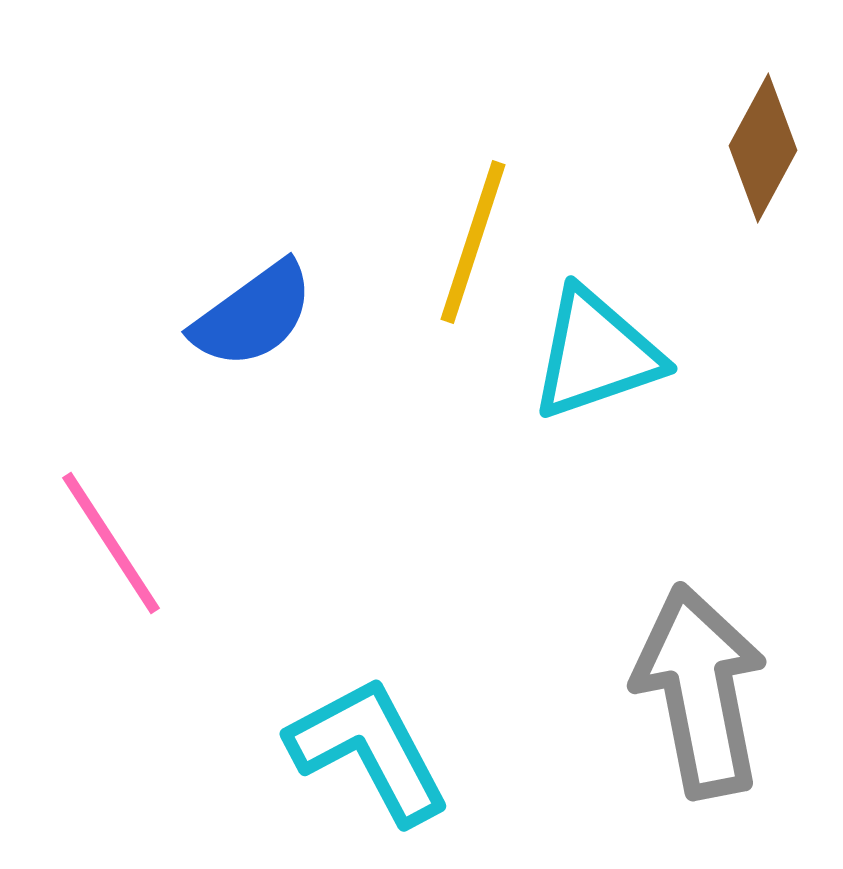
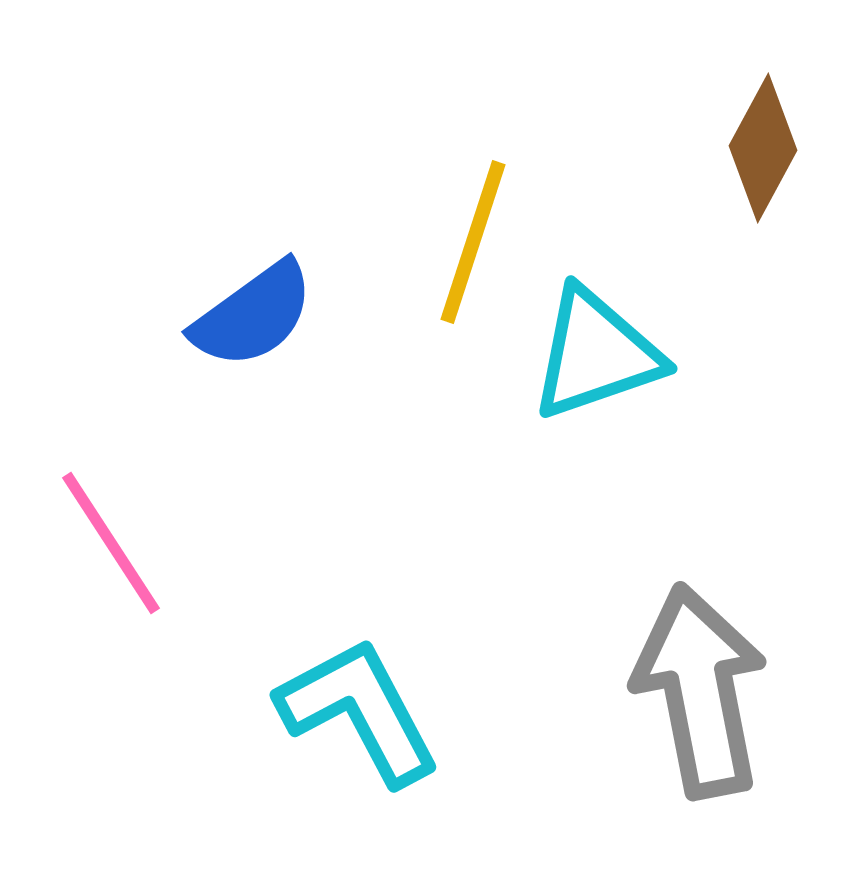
cyan L-shape: moved 10 px left, 39 px up
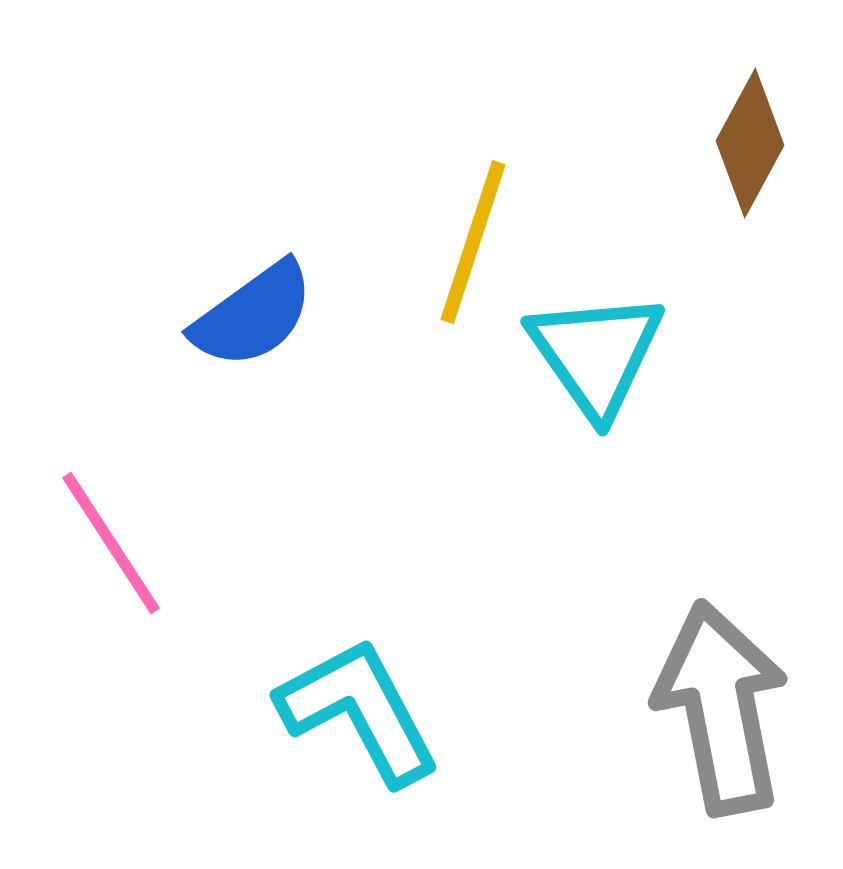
brown diamond: moved 13 px left, 5 px up
cyan triangle: rotated 46 degrees counterclockwise
gray arrow: moved 21 px right, 17 px down
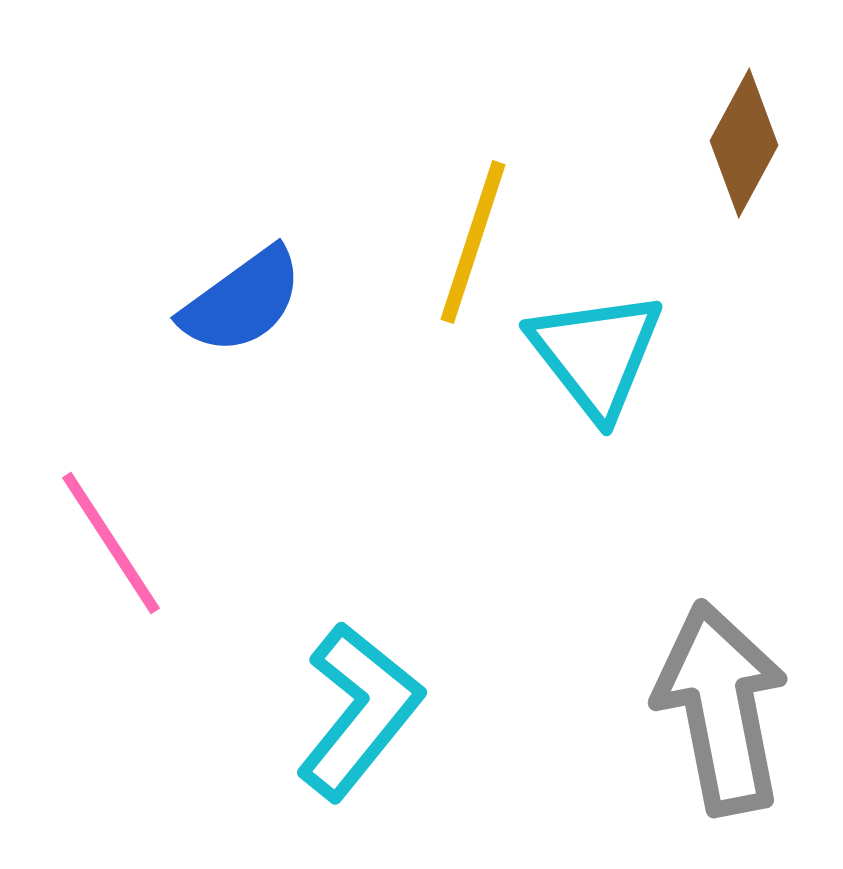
brown diamond: moved 6 px left
blue semicircle: moved 11 px left, 14 px up
cyan triangle: rotated 3 degrees counterclockwise
cyan L-shape: rotated 67 degrees clockwise
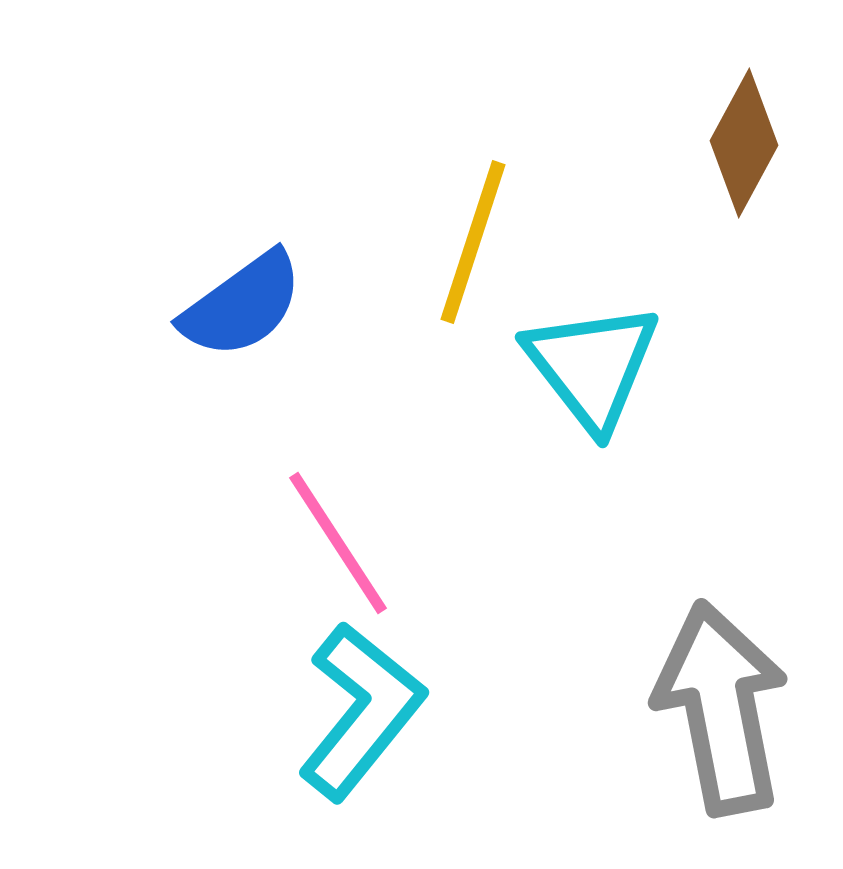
blue semicircle: moved 4 px down
cyan triangle: moved 4 px left, 12 px down
pink line: moved 227 px right
cyan L-shape: moved 2 px right
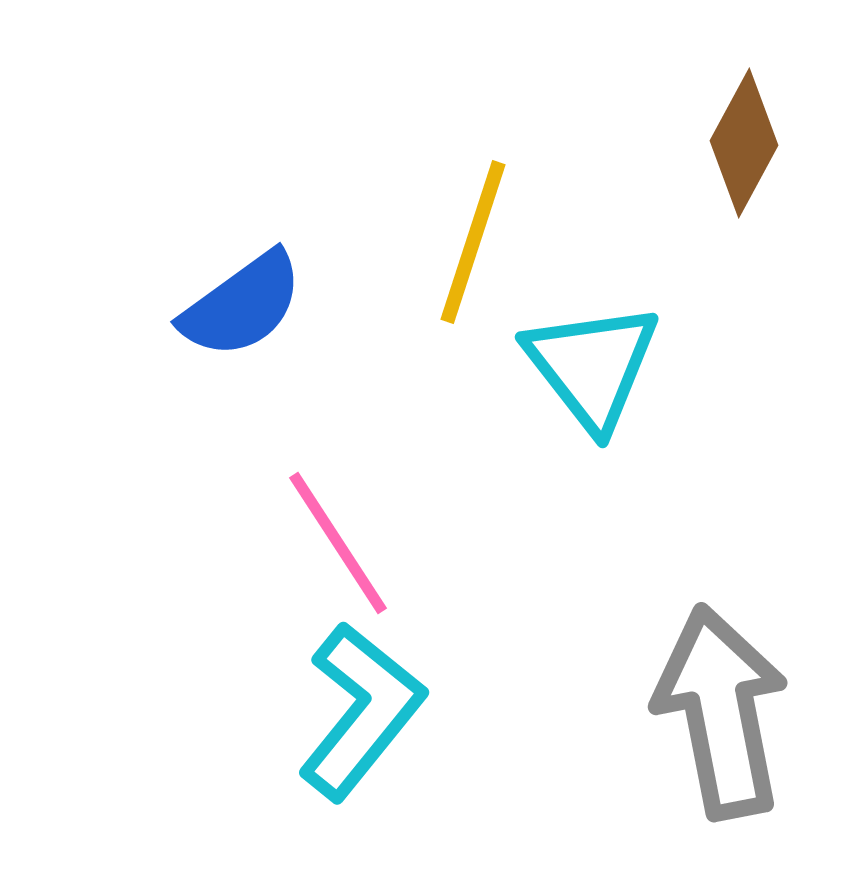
gray arrow: moved 4 px down
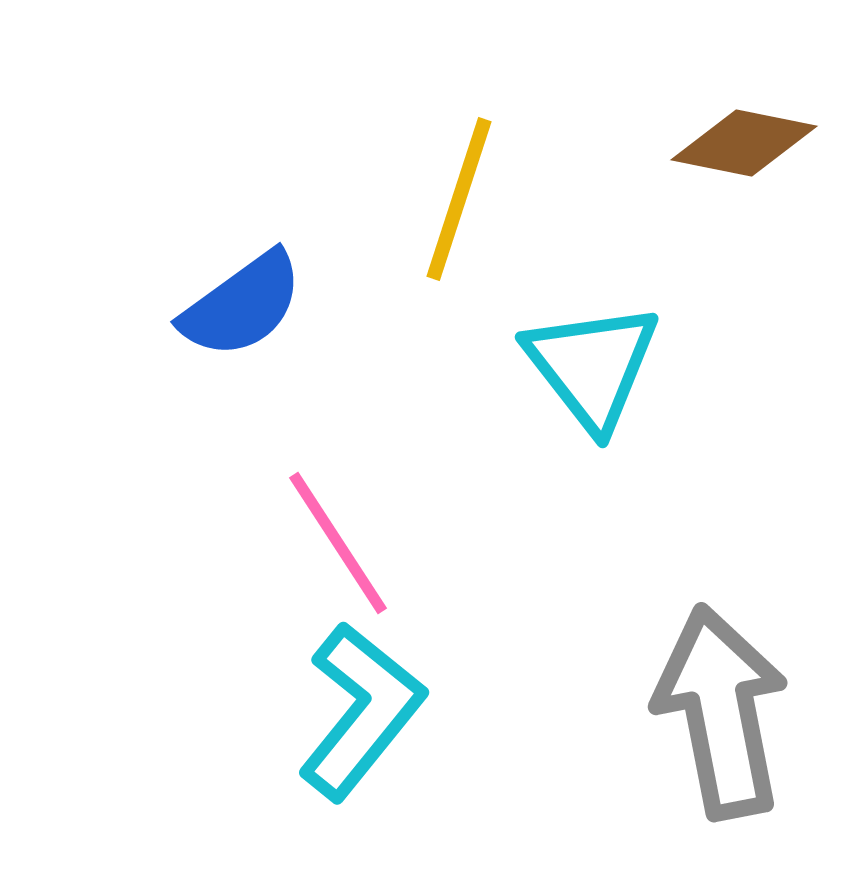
brown diamond: rotated 73 degrees clockwise
yellow line: moved 14 px left, 43 px up
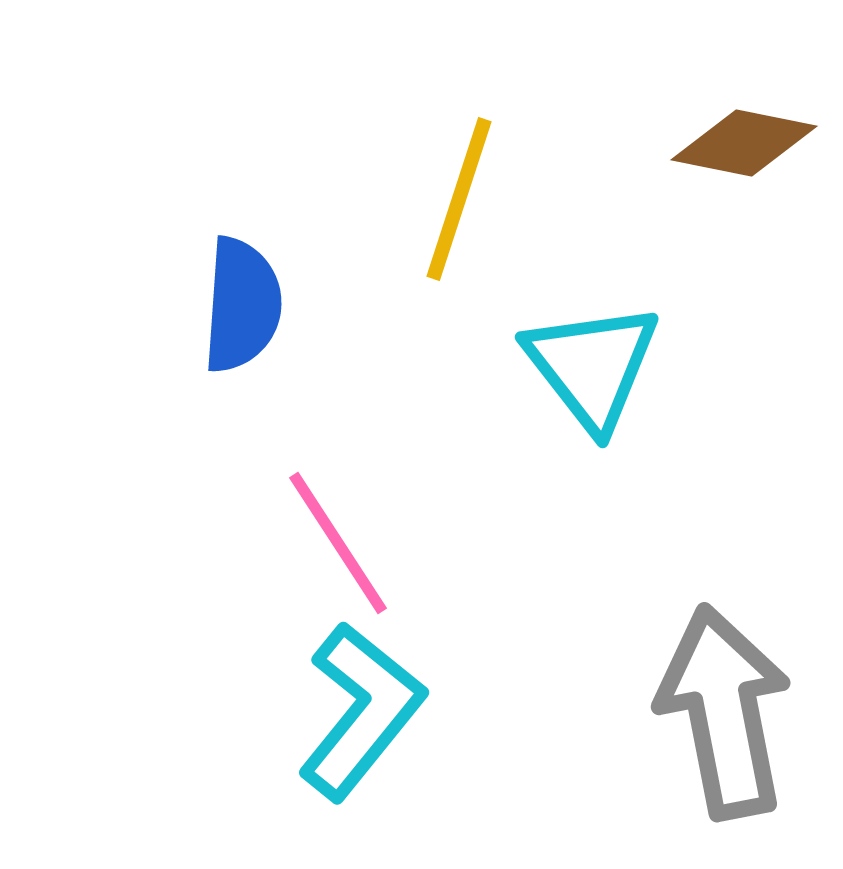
blue semicircle: rotated 50 degrees counterclockwise
gray arrow: moved 3 px right
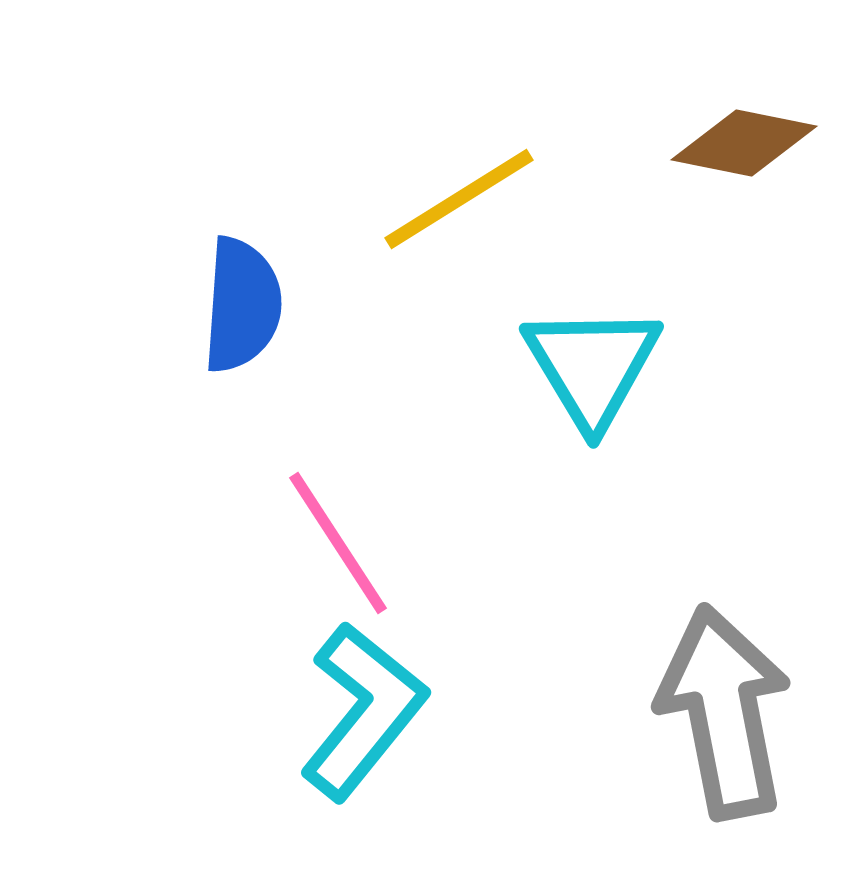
yellow line: rotated 40 degrees clockwise
cyan triangle: rotated 7 degrees clockwise
cyan L-shape: moved 2 px right
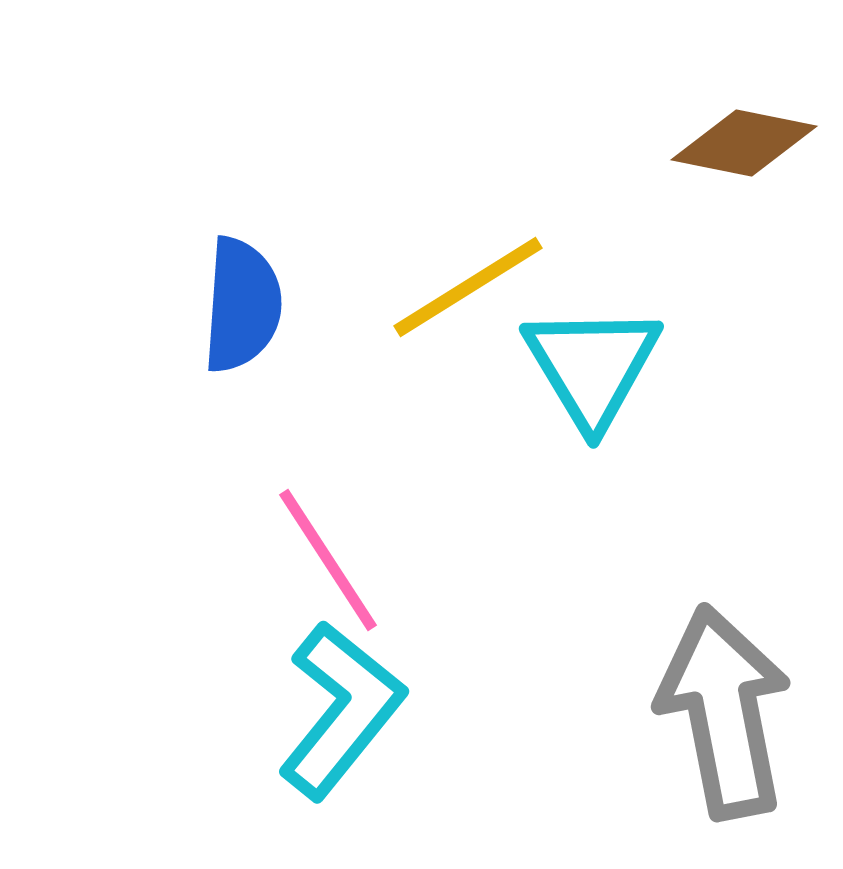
yellow line: moved 9 px right, 88 px down
pink line: moved 10 px left, 17 px down
cyan L-shape: moved 22 px left, 1 px up
